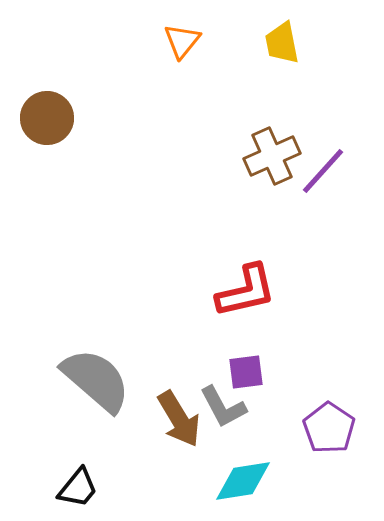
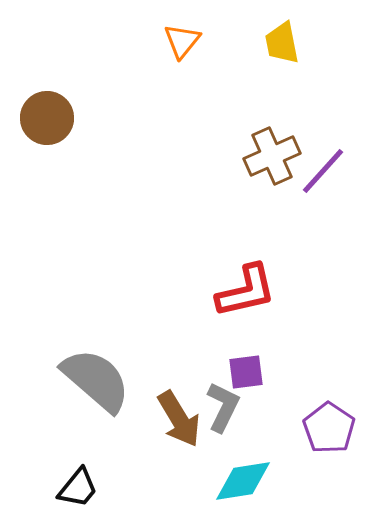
gray L-shape: rotated 126 degrees counterclockwise
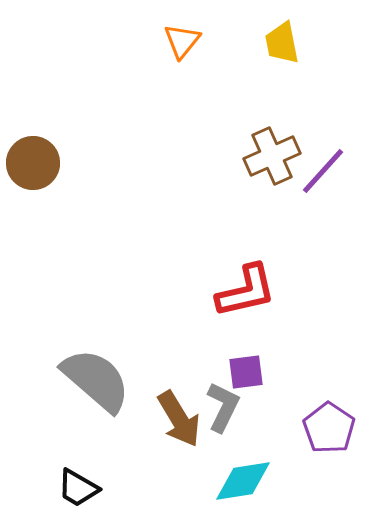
brown circle: moved 14 px left, 45 px down
black trapezoid: rotated 81 degrees clockwise
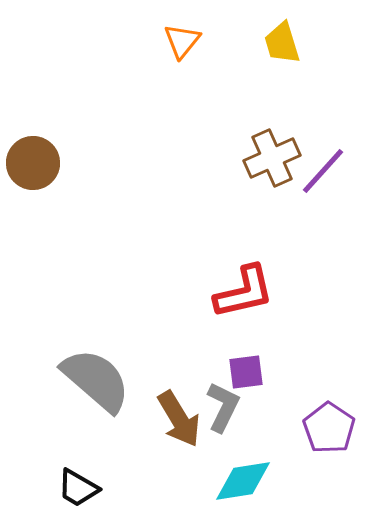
yellow trapezoid: rotated 6 degrees counterclockwise
brown cross: moved 2 px down
red L-shape: moved 2 px left, 1 px down
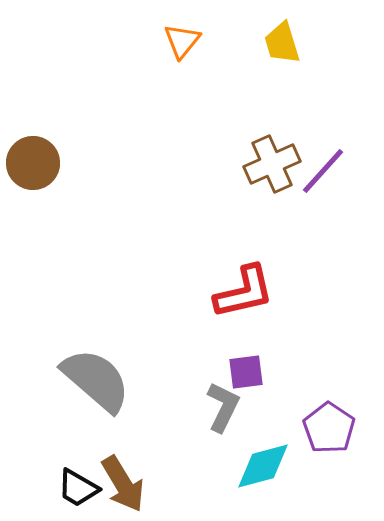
brown cross: moved 6 px down
brown arrow: moved 56 px left, 65 px down
cyan diamond: moved 20 px right, 15 px up; rotated 6 degrees counterclockwise
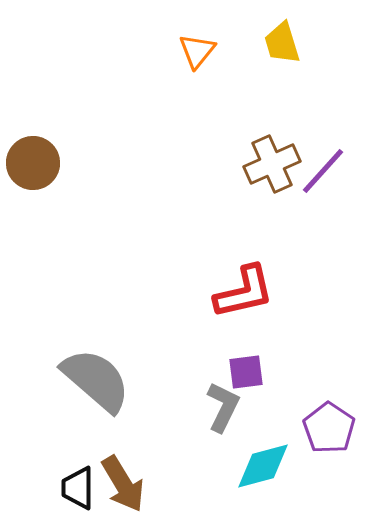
orange triangle: moved 15 px right, 10 px down
black trapezoid: rotated 60 degrees clockwise
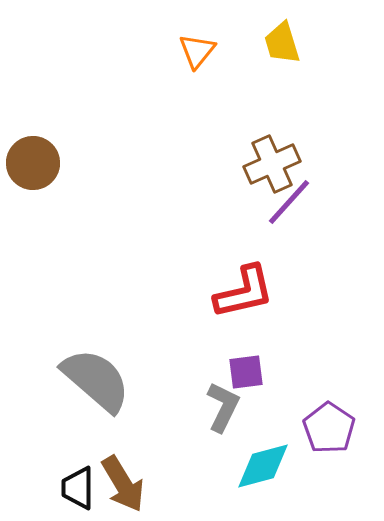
purple line: moved 34 px left, 31 px down
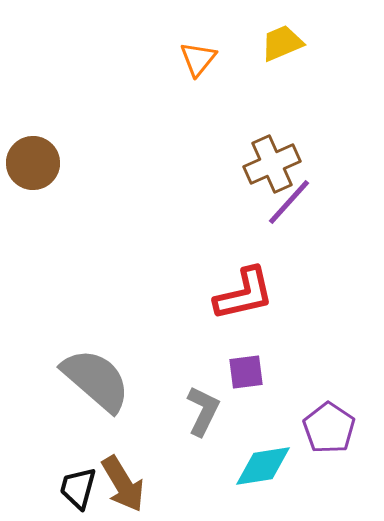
yellow trapezoid: rotated 84 degrees clockwise
orange triangle: moved 1 px right, 8 px down
red L-shape: moved 2 px down
gray L-shape: moved 20 px left, 4 px down
cyan diamond: rotated 6 degrees clockwise
black trapezoid: rotated 15 degrees clockwise
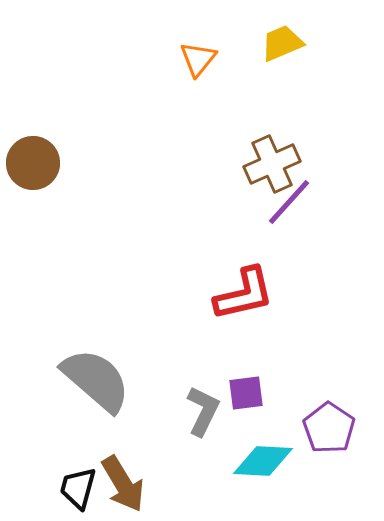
purple square: moved 21 px down
cyan diamond: moved 5 px up; rotated 12 degrees clockwise
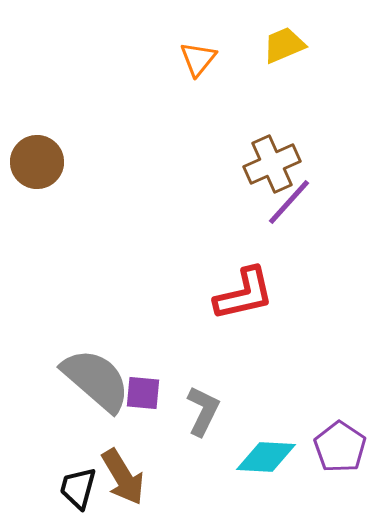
yellow trapezoid: moved 2 px right, 2 px down
brown circle: moved 4 px right, 1 px up
purple square: moved 103 px left; rotated 12 degrees clockwise
purple pentagon: moved 11 px right, 19 px down
cyan diamond: moved 3 px right, 4 px up
brown arrow: moved 7 px up
